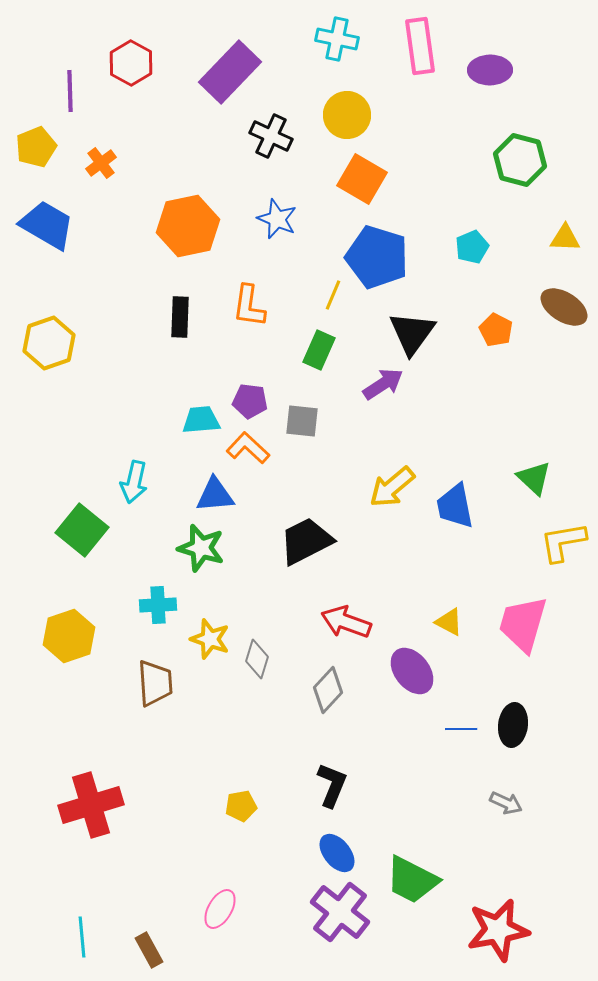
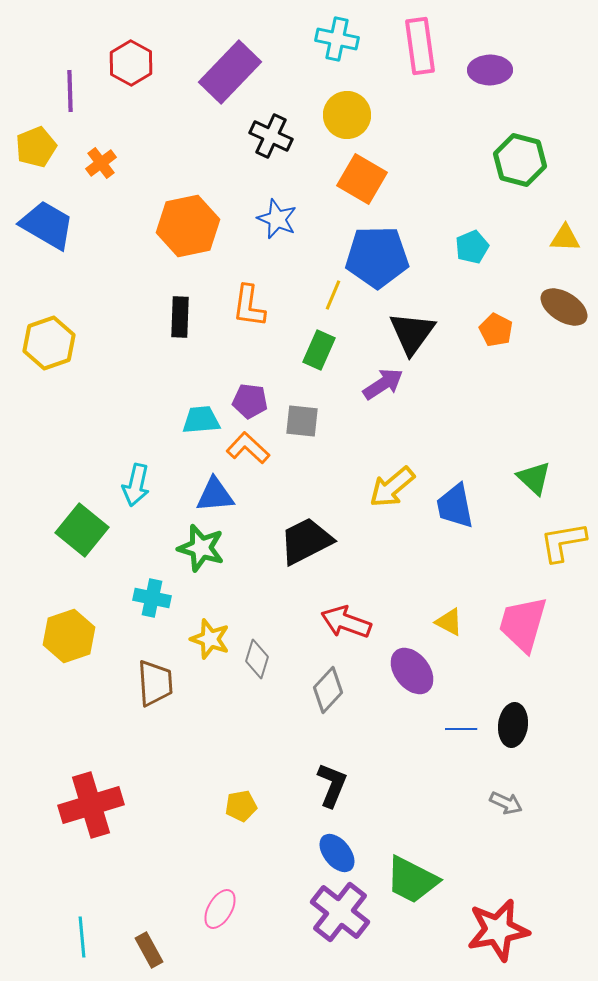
blue pentagon at (377, 257): rotated 18 degrees counterclockwise
cyan arrow at (134, 482): moved 2 px right, 3 px down
cyan cross at (158, 605): moved 6 px left, 7 px up; rotated 15 degrees clockwise
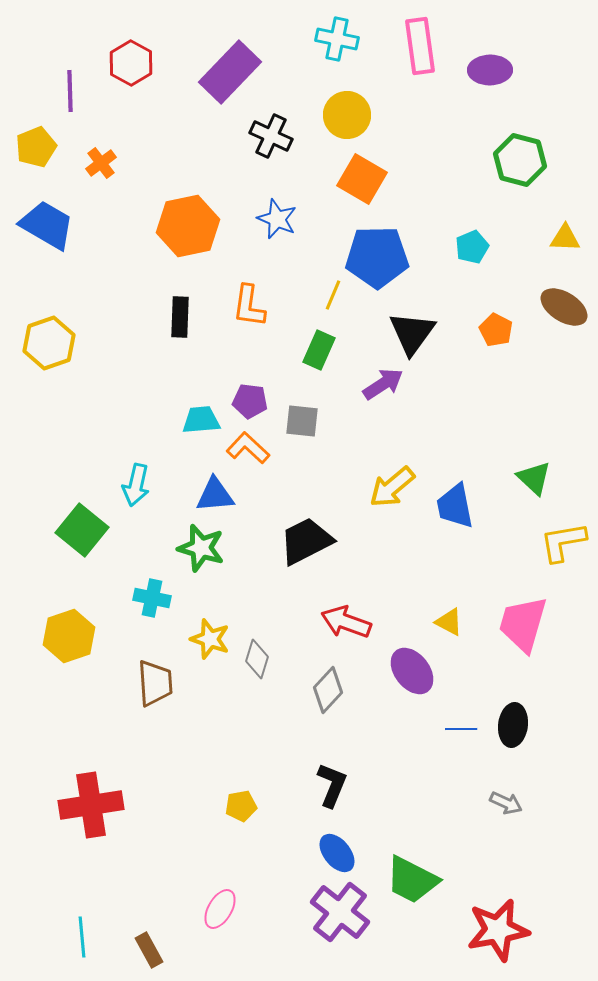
red cross at (91, 805): rotated 8 degrees clockwise
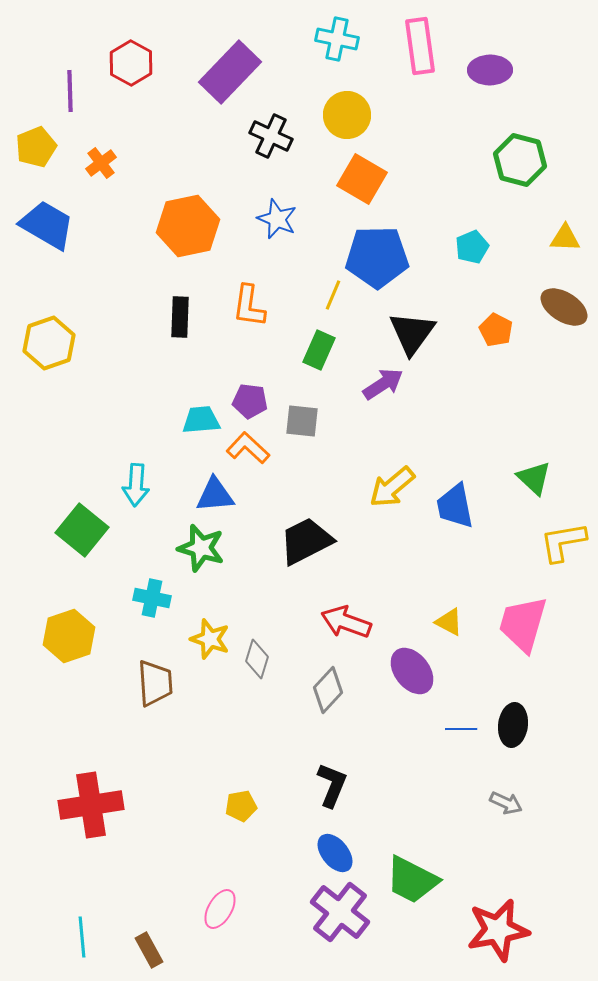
cyan arrow at (136, 485): rotated 9 degrees counterclockwise
blue ellipse at (337, 853): moved 2 px left
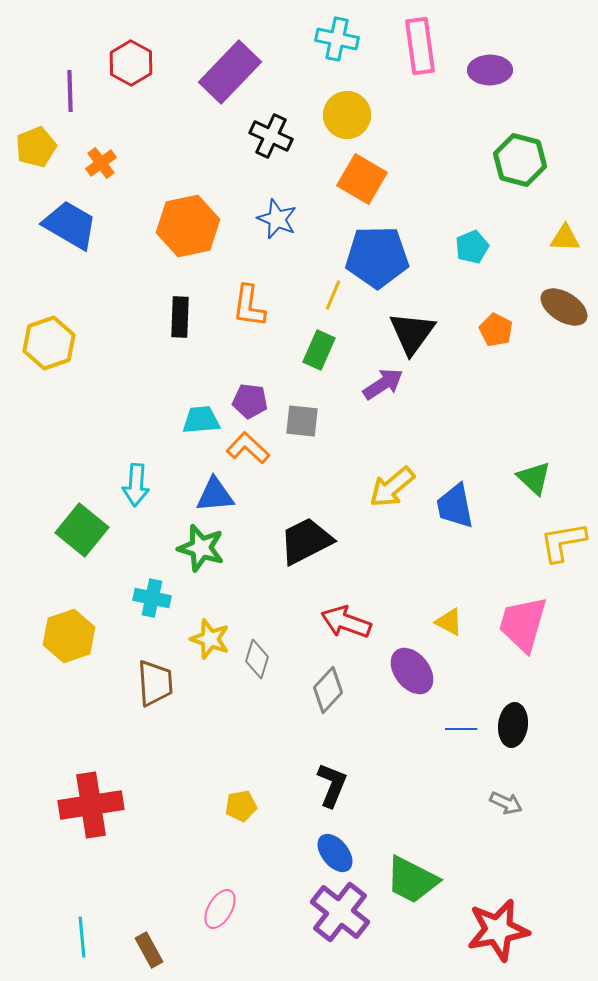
blue trapezoid at (47, 225): moved 23 px right
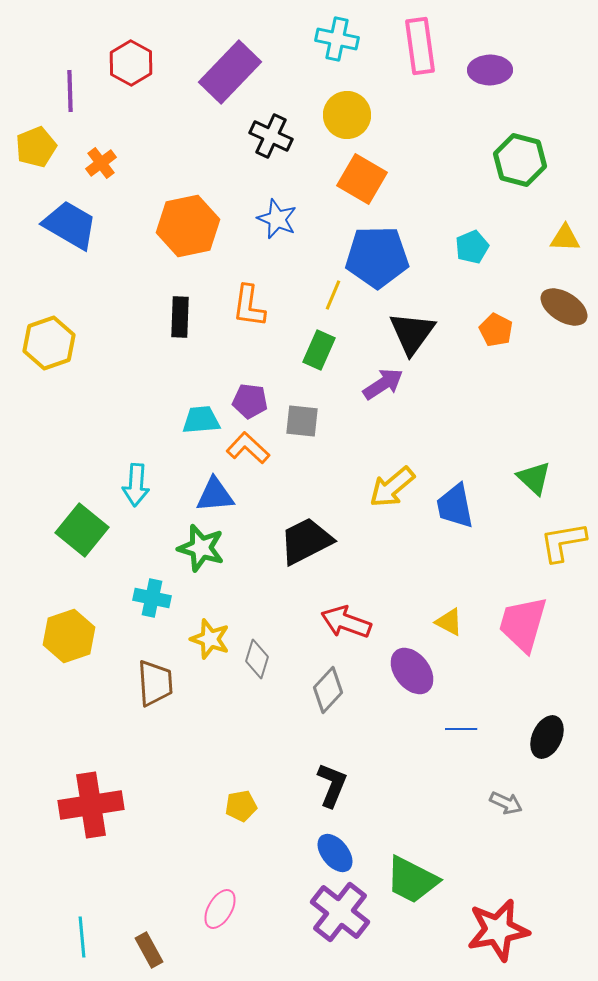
black ellipse at (513, 725): moved 34 px right, 12 px down; rotated 18 degrees clockwise
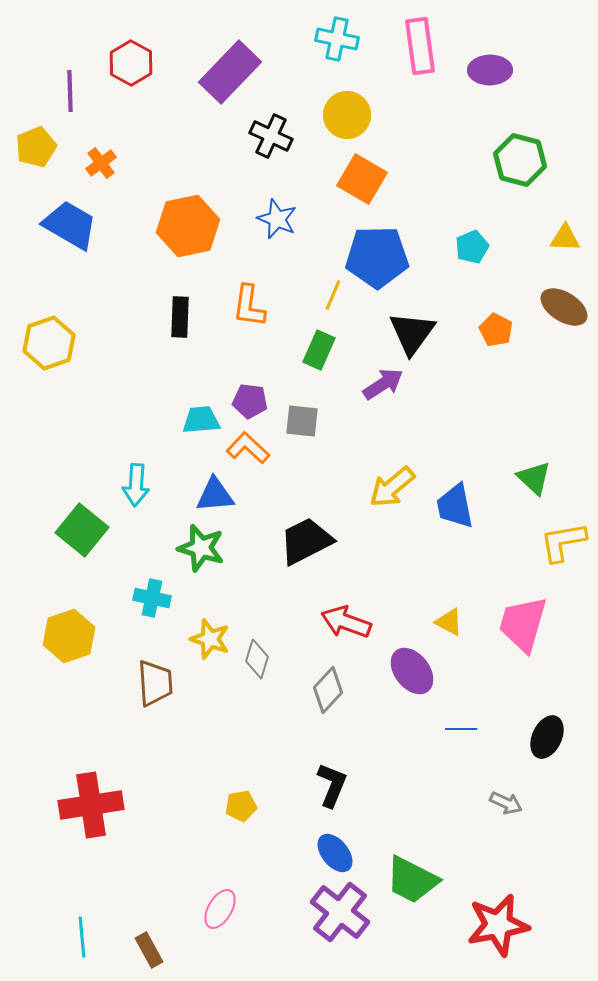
red star at (498, 930): moved 5 px up
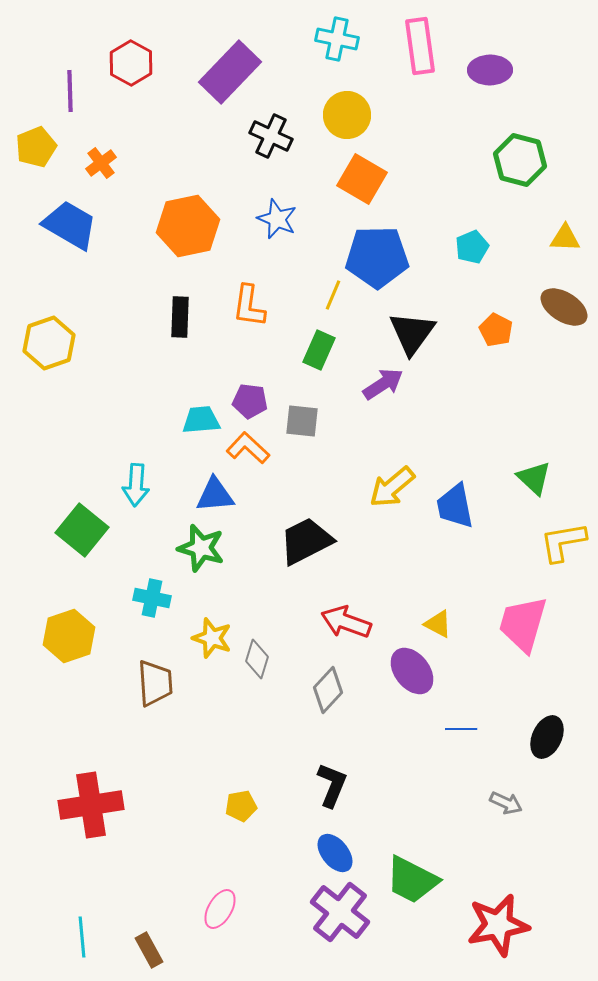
yellow triangle at (449, 622): moved 11 px left, 2 px down
yellow star at (210, 639): moved 2 px right, 1 px up
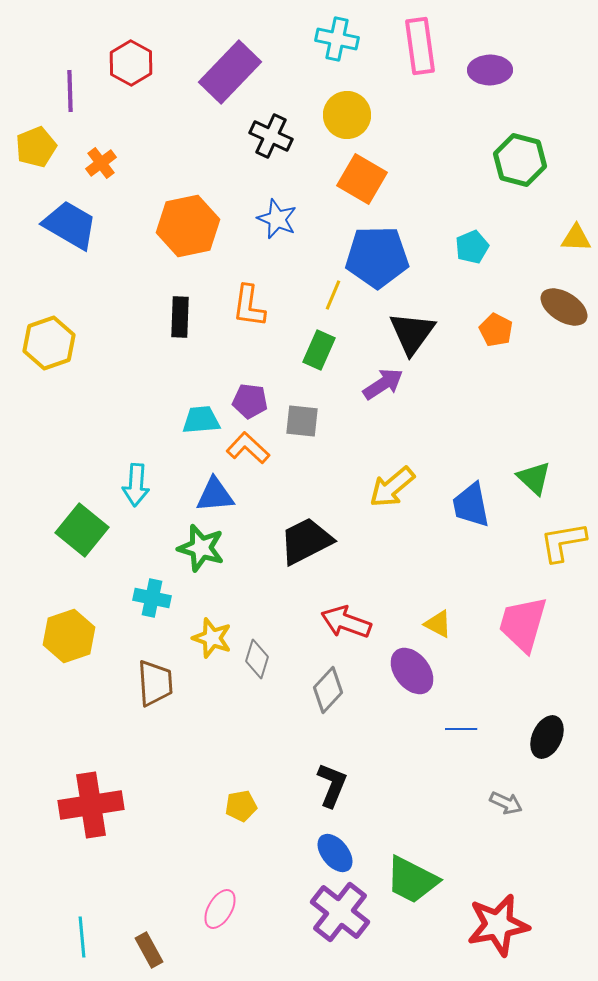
yellow triangle at (565, 238): moved 11 px right
blue trapezoid at (455, 506): moved 16 px right, 1 px up
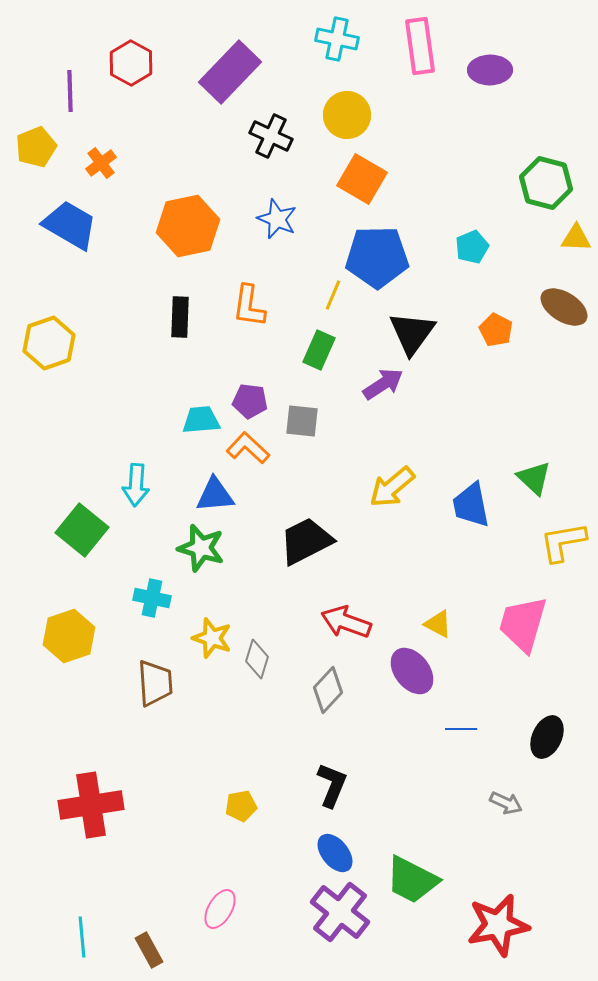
green hexagon at (520, 160): moved 26 px right, 23 px down
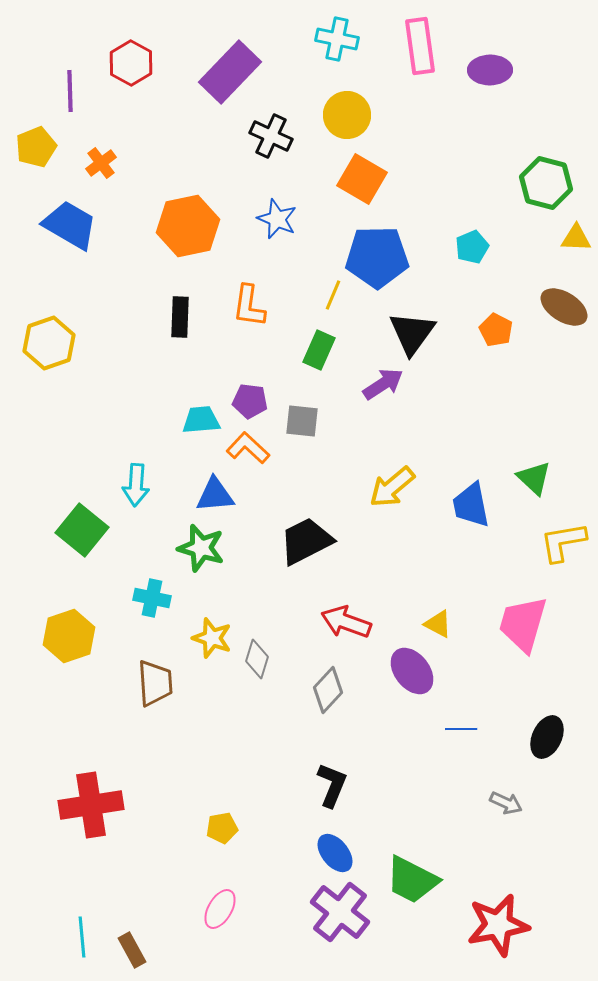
yellow pentagon at (241, 806): moved 19 px left, 22 px down
brown rectangle at (149, 950): moved 17 px left
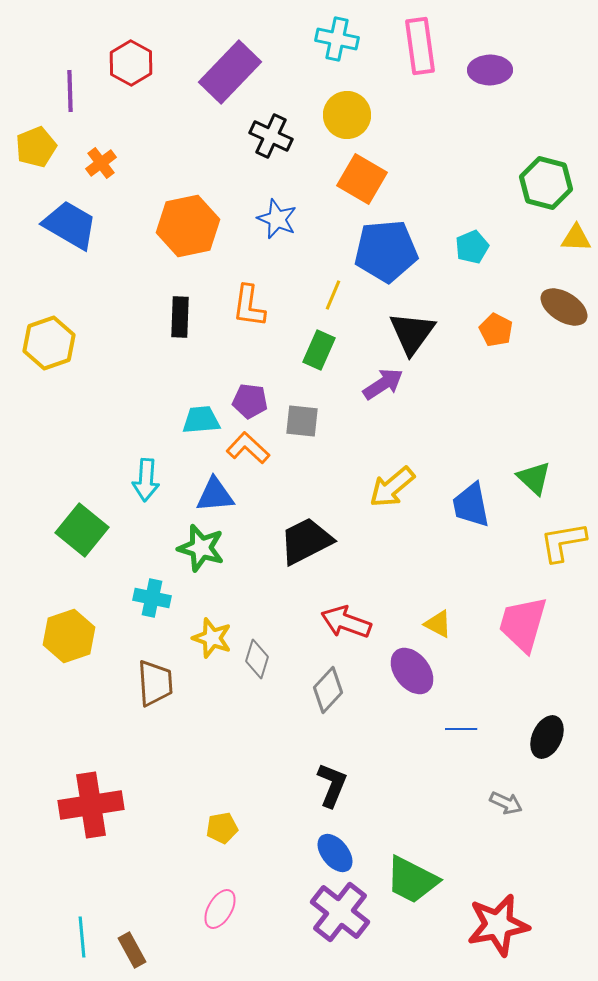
blue pentagon at (377, 257): moved 9 px right, 6 px up; rotated 4 degrees counterclockwise
cyan arrow at (136, 485): moved 10 px right, 5 px up
